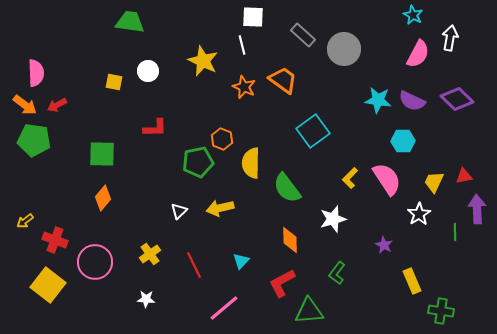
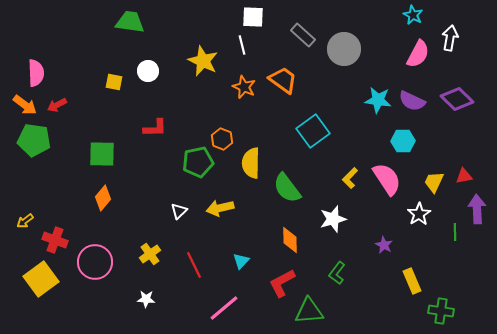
yellow square at (48, 285): moved 7 px left, 6 px up; rotated 16 degrees clockwise
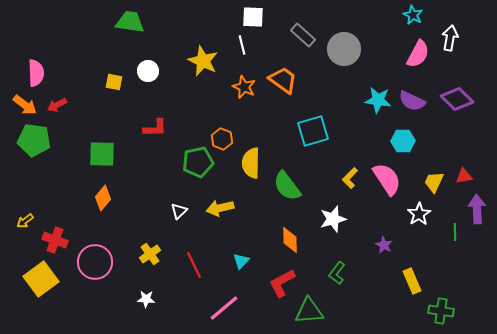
cyan square at (313, 131): rotated 20 degrees clockwise
green semicircle at (287, 188): moved 2 px up
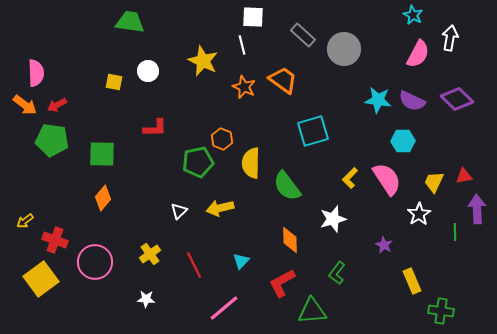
green pentagon at (34, 140): moved 18 px right
green triangle at (309, 311): moved 3 px right
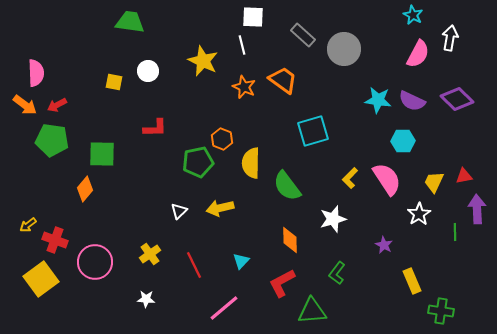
orange diamond at (103, 198): moved 18 px left, 9 px up
yellow arrow at (25, 221): moved 3 px right, 4 px down
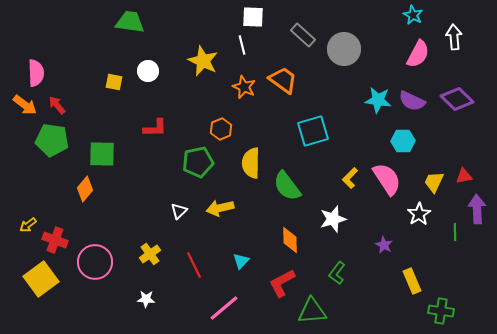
white arrow at (450, 38): moved 4 px right, 1 px up; rotated 15 degrees counterclockwise
red arrow at (57, 105): rotated 78 degrees clockwise
orange hexagon at (222, 139): moved 1 px left, 10 px up; rotated 15 degrees clockwise
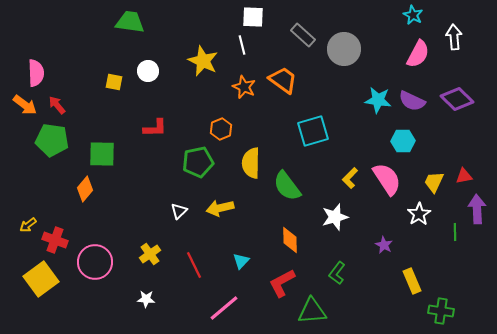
white star at (333, 219): moved 2 px right, 2 px up
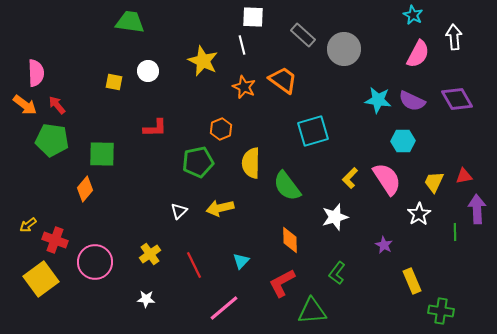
purple diamond at (457, 99): rotated 16 degrees clockwise
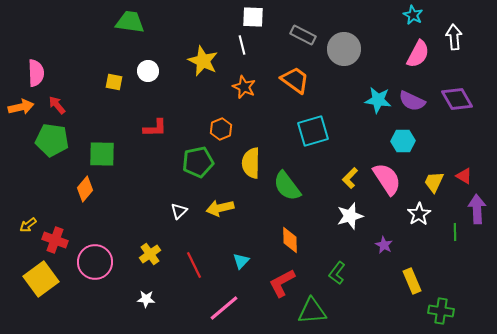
gray rectangle at (303, 35): rotated 15 degrees counterclockwise
orange trapezoid at (283, 80): moved 12 px right
orange arrow at (25, 105): moved 4 px left, 2 px down; rotated 50 degrees counterclockwise
red triangle at (464, 176): rotated 42 degrees clockwise
white star at (335, 217): moved 15 px right, 1 px up
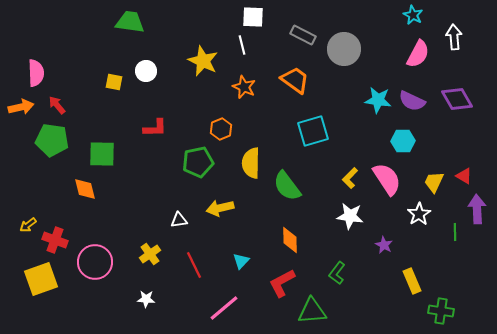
white circle at (148, 71): moved 2 px left
orange diamond at (85, 189): rotated 55 degrees counterclockwise
white triangle at (179, 211): moved 9 px down; rotated 36 degrees clockwise
white star at (350, 216): rotated 24 degrees clockwise
yellow square at (41, 279): rotated 16 degrees clockwise
